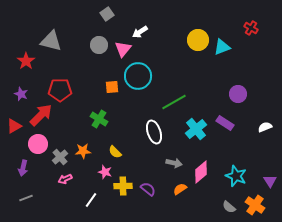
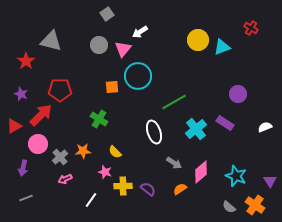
gray arrow: rotated 21 degrees clockwise
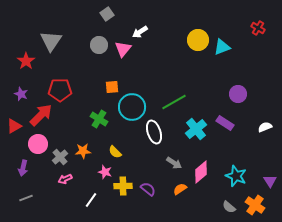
red cross: moved 7 px right
gray triangle: rotated 50 degrees clockwise
cyan circle: moved 6 px left, 31 px down
